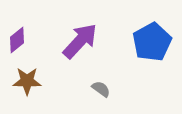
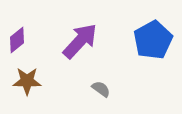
blue pentagon: moved 1 px right, 2 px up
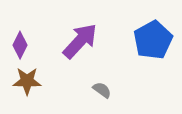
purple diamond: moved 3 px right, 5 px down; rotated 24 degrees counterclockwise
gray semicircle: moved 1 px right, 1 px down
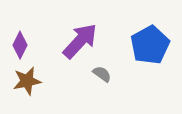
blue pentagon: moved 3 px left, 5 px down
brown star: rotated 12 degrees counterclockwise
gray semicircle: moved 16 px up
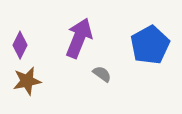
purple arrow: moved 1 px left, 3 px up; rotated 21 degrees counterclockwise
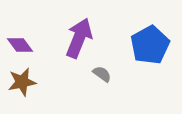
purple diamond: rotated 64 degrees counterclockwise
brown star: moved 5 px left, 1 px down
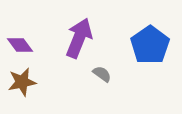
blue pentagon: rotated 6 degrees counterclockwise
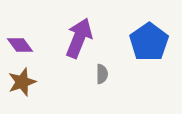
blue pentagon: moved 1 px left, 3 px up
gray semicircle: rotated 54 degrees clockwise
brown star: rotated 8 degrees counterclockwise
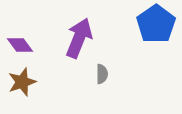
blue pentagon: moved 7 px right, 18 px up
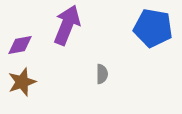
blue pentagon: moved 3 px left, 4 px down; rotated 27 degrees counterclockwise
purple arrow: moved 12 px left, 13 px up
purple diamond: rotated 64 degrees counterclockwise
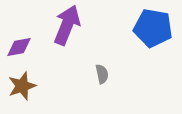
purple diamond: moved 1 px left, 2 px down
gray semicircle: rotated 12 degrees counterclockwise
brown star: moved 4 px down
